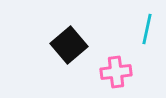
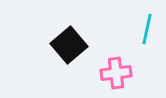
pink cross: moved 1 px down
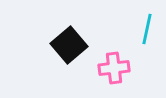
pink cross: moved 2 px left, 5 px up
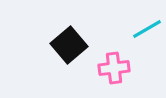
cyan line: rotated 48 degrees clockwise
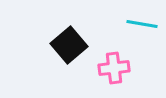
cyan line: moved 5 px left, 5 px up; rotated 40 degrees clockwise
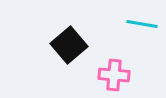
pink cross: moved 7 px down; rotated 12 degrees clockwise
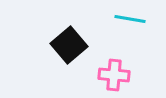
cyan line: moved 12 px left, 5 px up
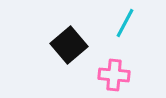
cyan line: moved 5 px left, 4 px down; rotated 72 degrees counterclockwise
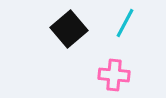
black square: moved 16 px up
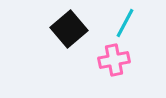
pink cross: moved 15 px up; rotated 16 degrees counterclockwise
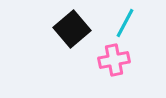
black square: moved 3 px right
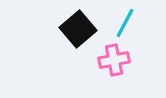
black square: moved 6 px right
